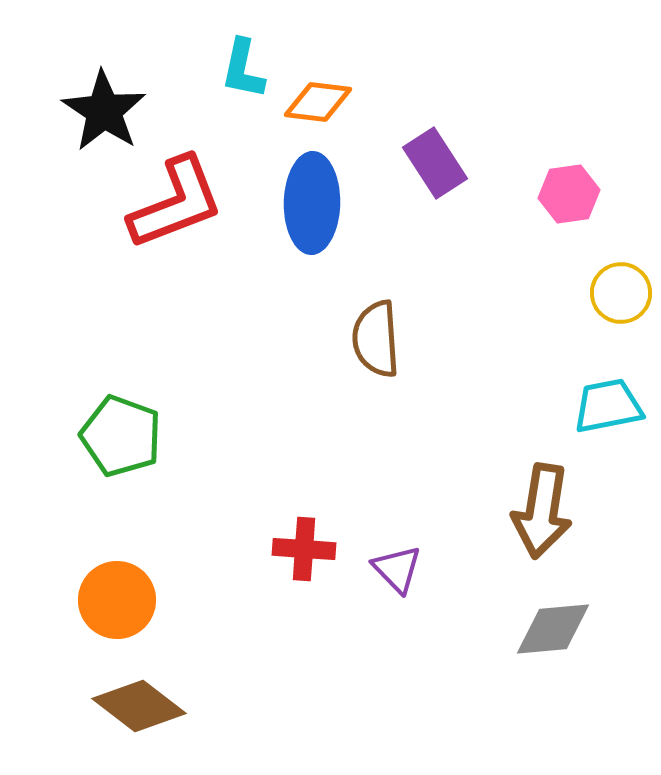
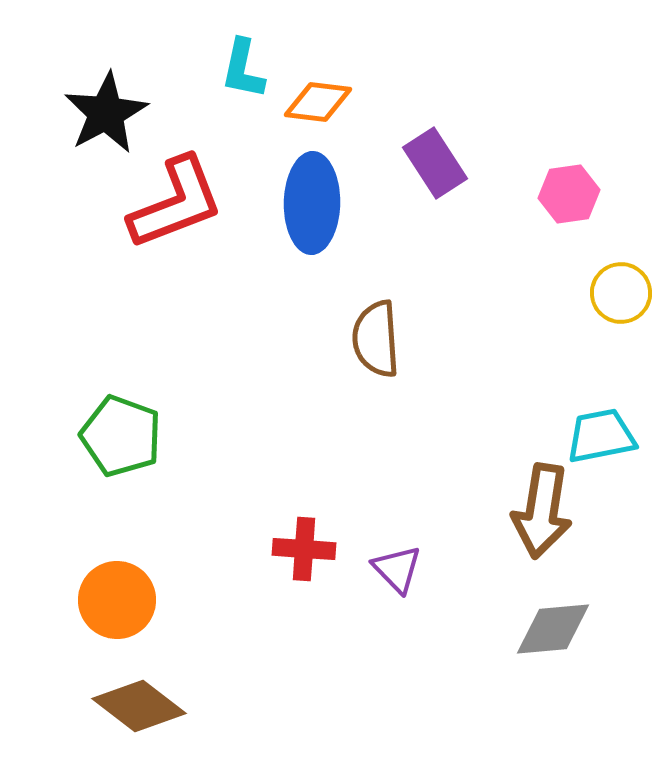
black star: moved 2 px right, 2 px down; rotated 10 degrees clockwise
cyan trapezoid: moved 7 px left, 30 px down
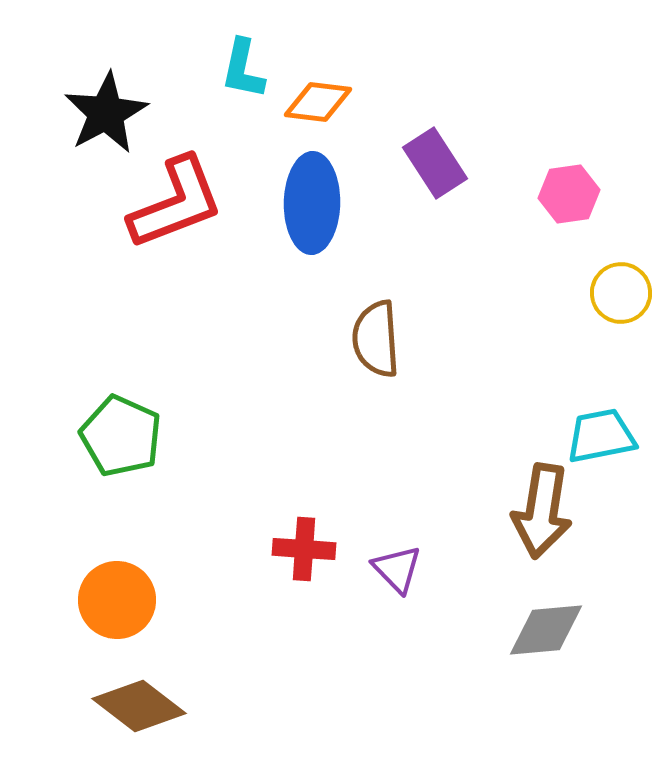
green pentagon: rotated 4 degrees clockwise
gray diamond: moved 7 px left, 1 px down
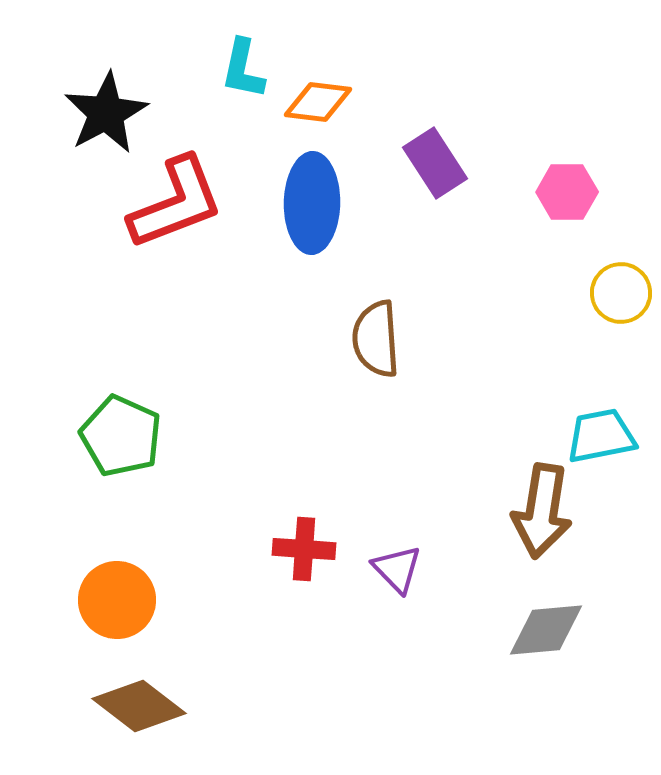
pink hexagon: moved 2 px left, 2 px up; rotated 8 degrees clockwise
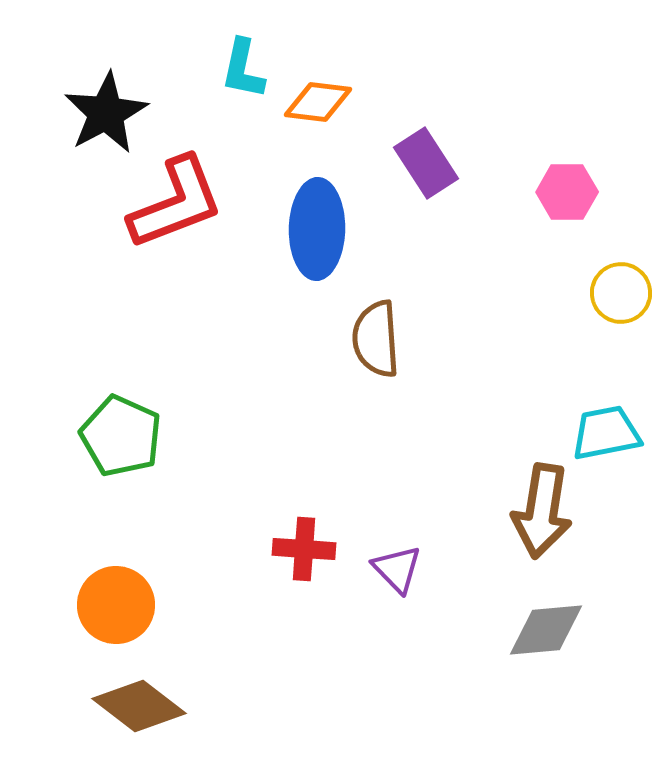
purple rectangle: moved 9 px left
blue ellipse: moved 5 px right, 26 px down
cyan trapezoid: moved 5 px right, 3 px up
orange circle: moved 1 px left, 5 px down
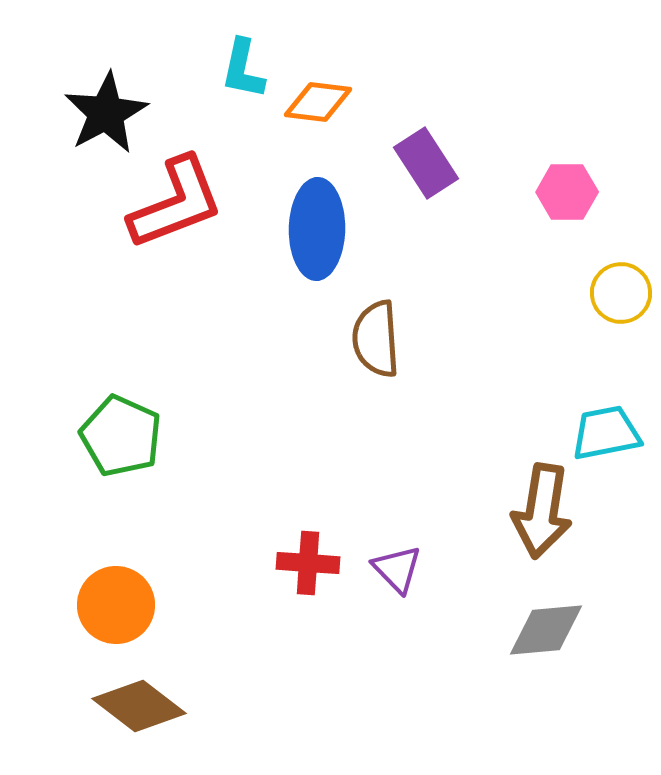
red cross: moved 4 px right, 14 px down
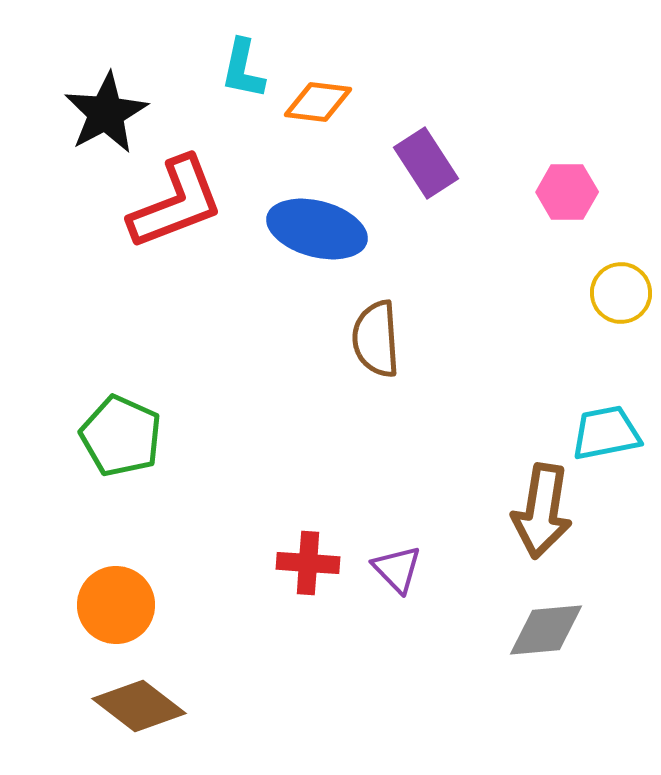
blue ellipse: rotated 76 degrees counterclockwise
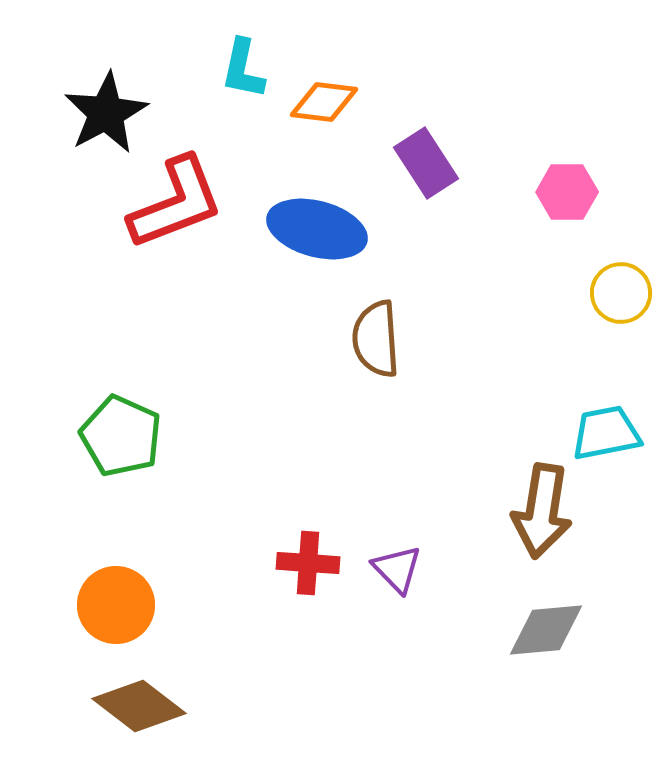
orange diamond: moved 6 px right
